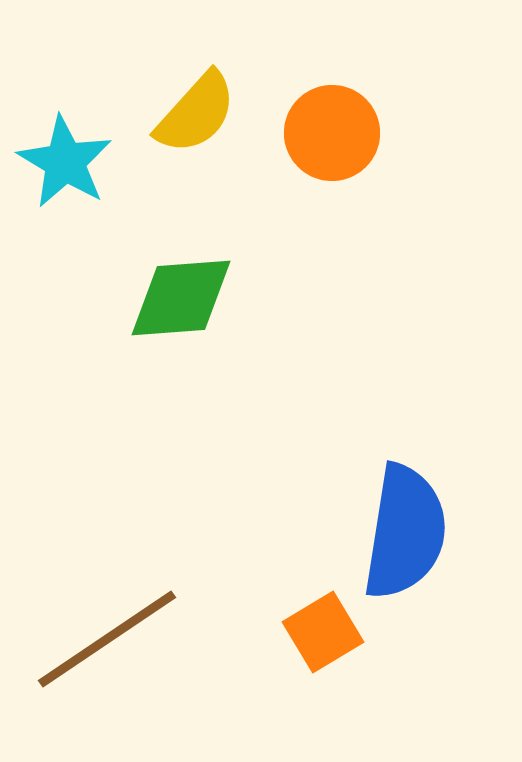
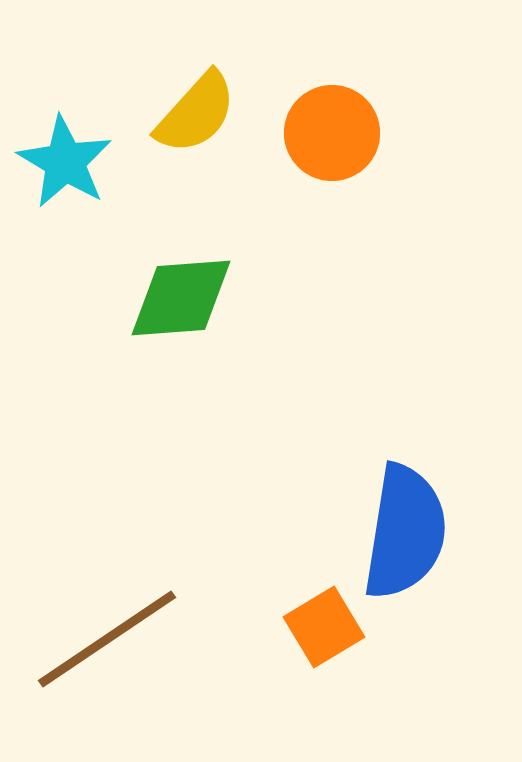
orange square: moved 1 px right, 5 px up
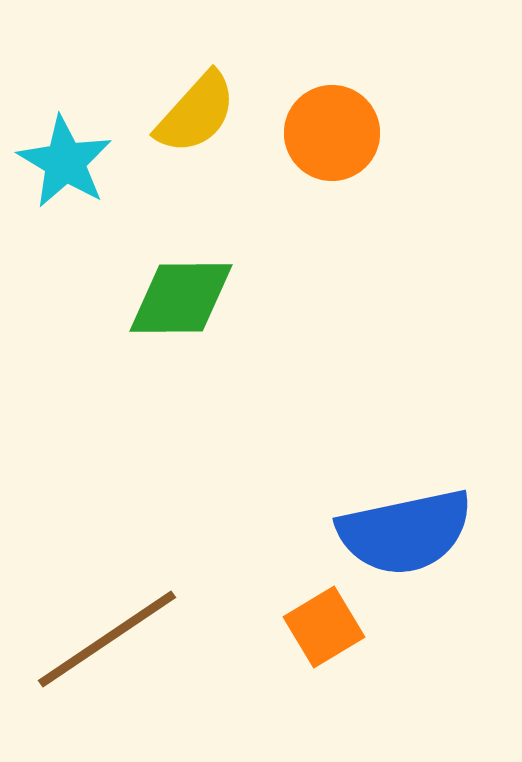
green diamond: rotated 4 degrees clockwise
blue semicircle: rotated 69 degrees clockwise
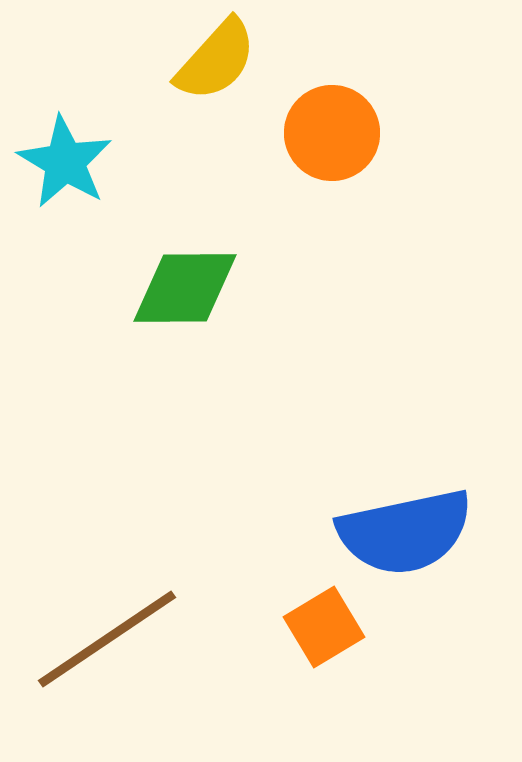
yellow semicircle: moved 20 px right, 53 px up
green diamond: moved 4 px right, 10 px up
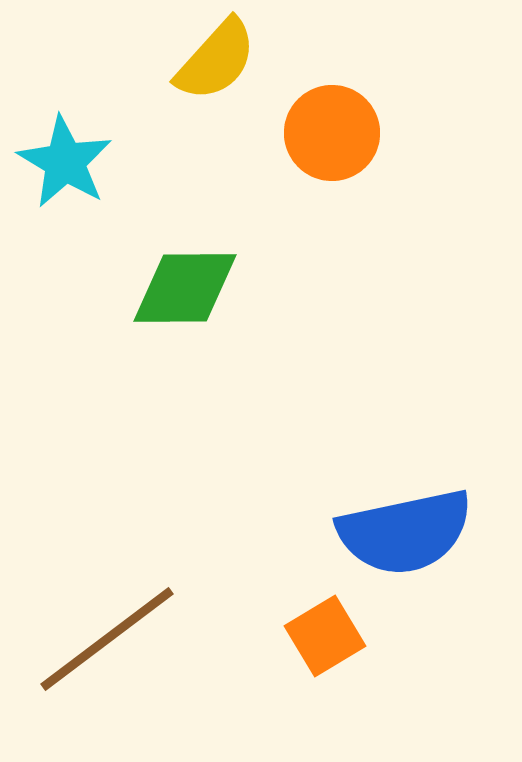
orange square: moved 1 px right, 9 px down
brown line: rotated 3 degrees counterclockwise
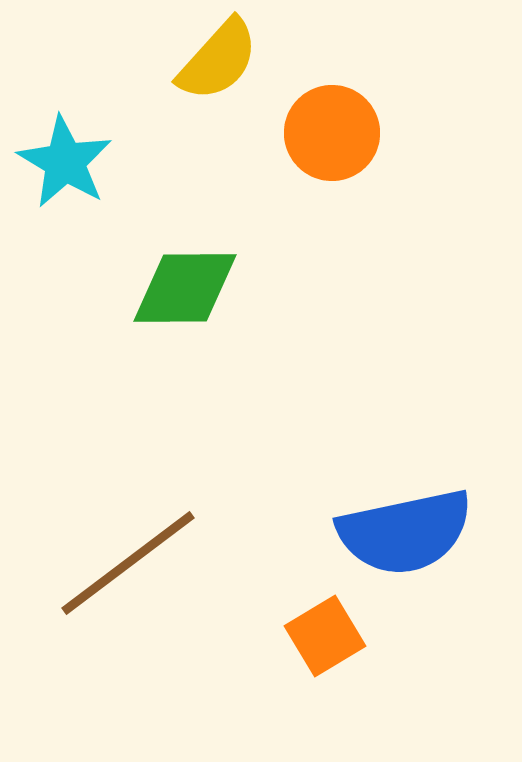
yellow semicircle: moved 2 px right
brown line: moved 21 px right, 76 px up
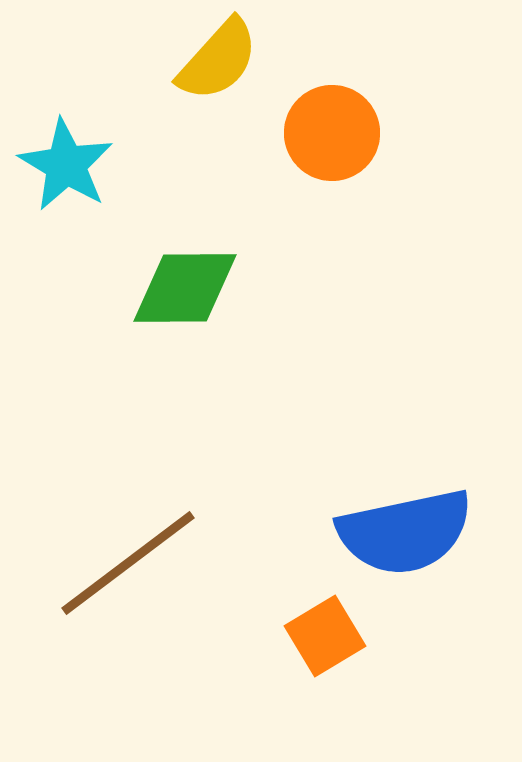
cyan star: moved 1 px right, 3 px down
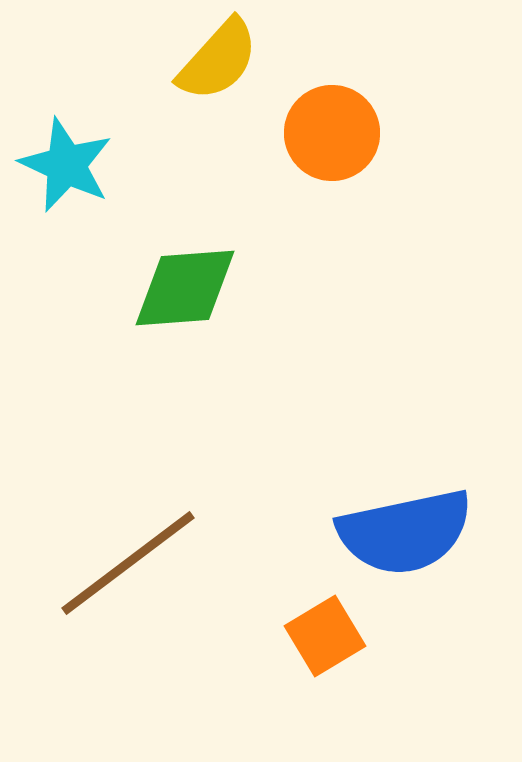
cyan star: rotated 6 degrees counterclockwise
green diamond: rotated 4 degrees counterclockwise
